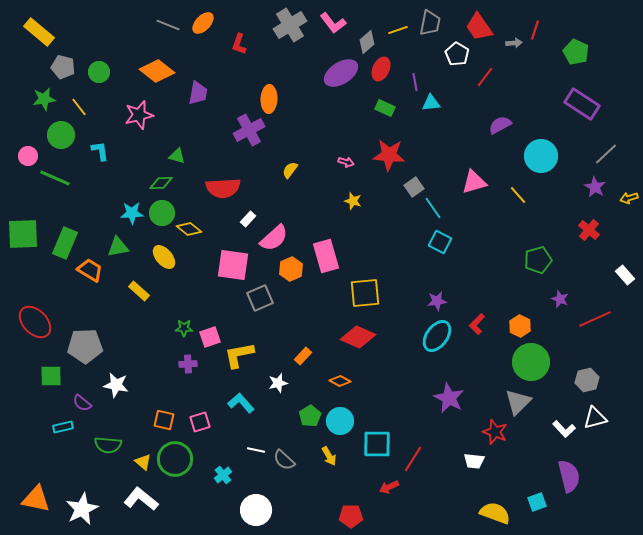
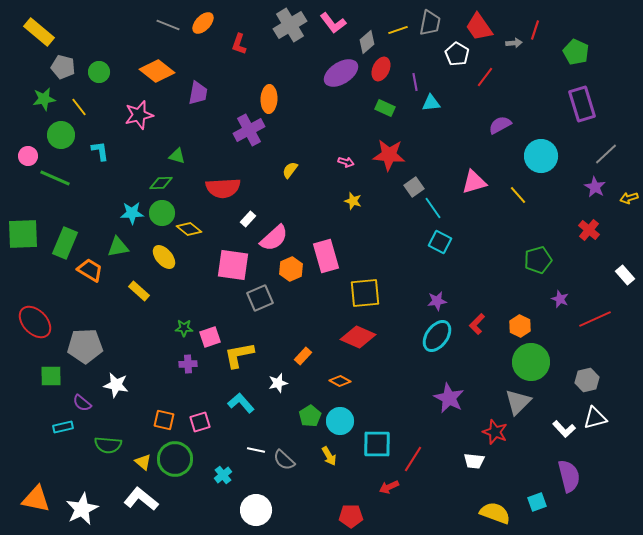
purple rectangle at (582, 104): rotated 40 degrees clockwise
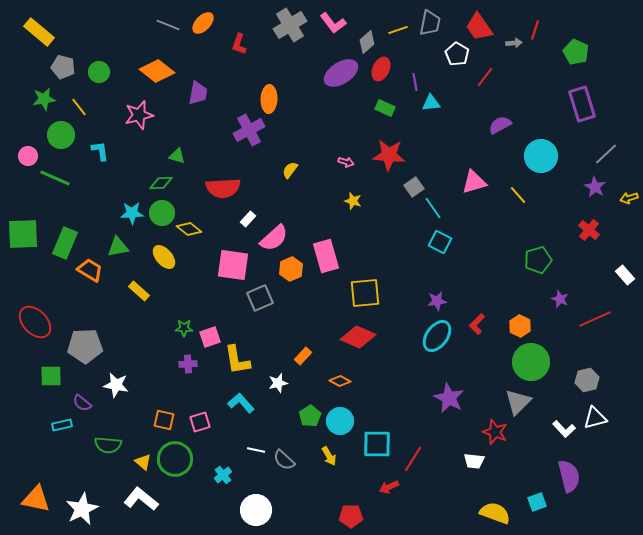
yellow L-shape at (239, 355): moved 2 px left, 5 px down; rotated 88 degrees counterclockwise
cyan rectangle at (63, 427): moved 1 px left, 2 px up
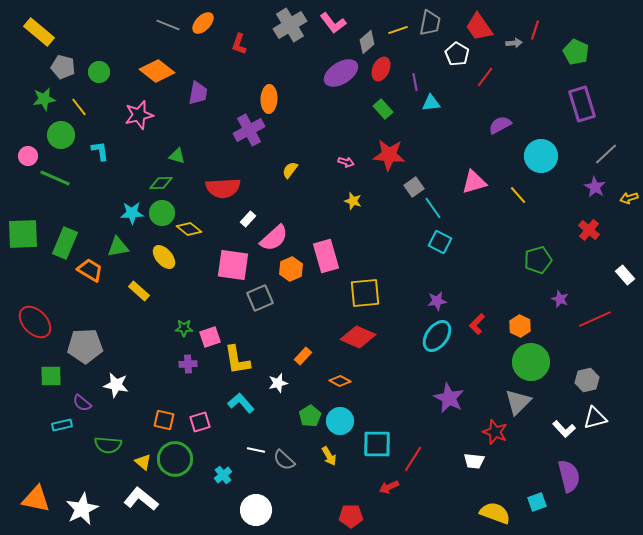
green rectangle at (385, 108): moved 2 px left, 1 px down; rotated 24 degrees clockwise
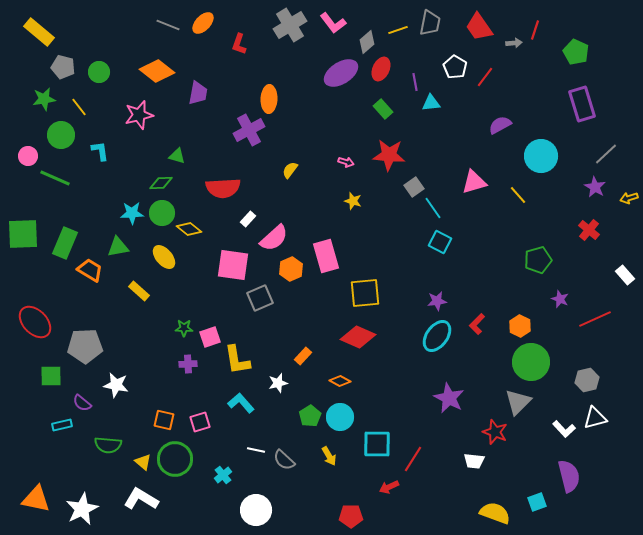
white pentagon at (457, 54): moved 2 px left, 13 px down
cyan circle at (340, 421): moved 4 px up
white L-shape at (141, 499): rotated 8 degrees counterclockwise
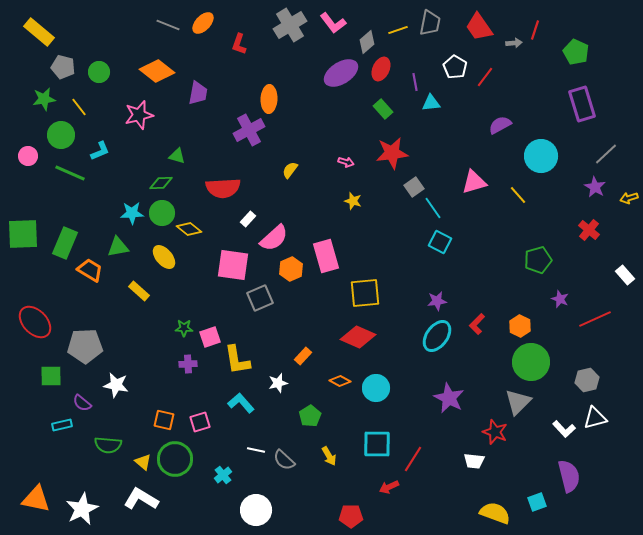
cyan L-shape at (100, 151): rotated 75 degrees clockwise
red star at (389, 155): moved 3 px right, 2 px up; rotated 12 degrees counterclockwise
green line at (55, 178): moved 15 px right, 5 px up
cyan circle at (340, 417): moved 36 px right, 29 px up
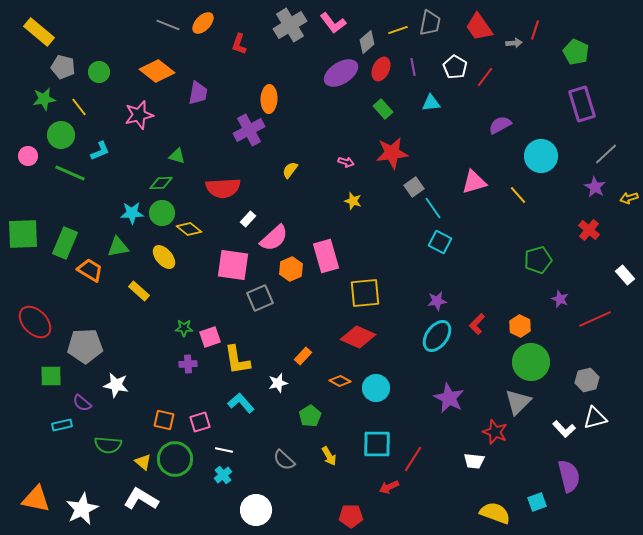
purple line at (415, 82): moved 2 px left, 15 px up
white line at (256, 450): moved 32 px left
